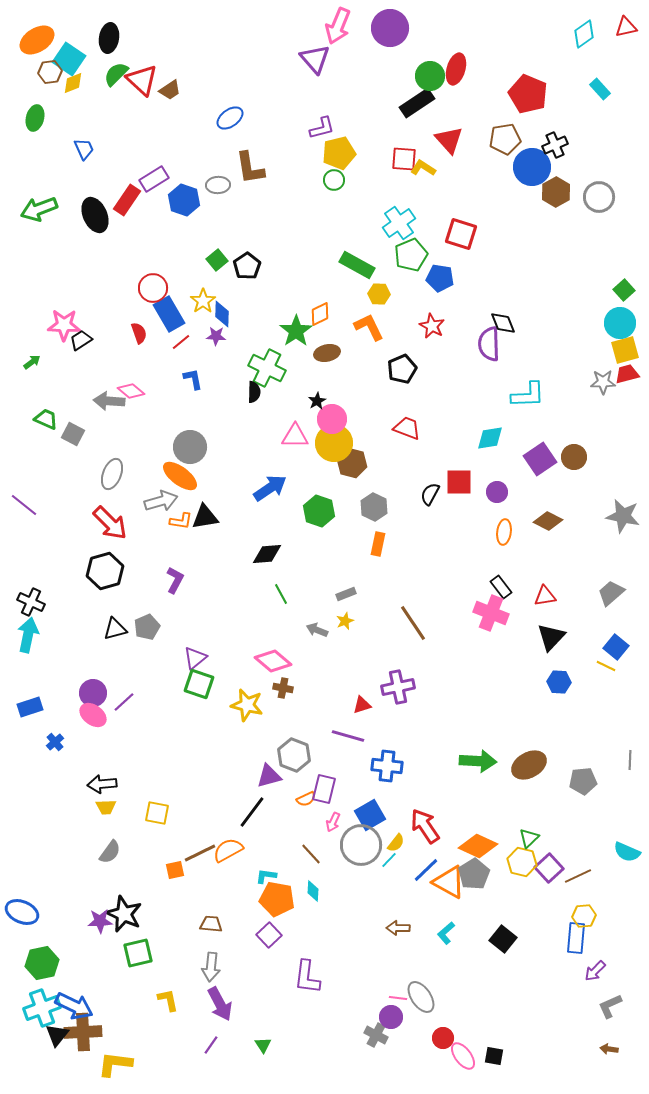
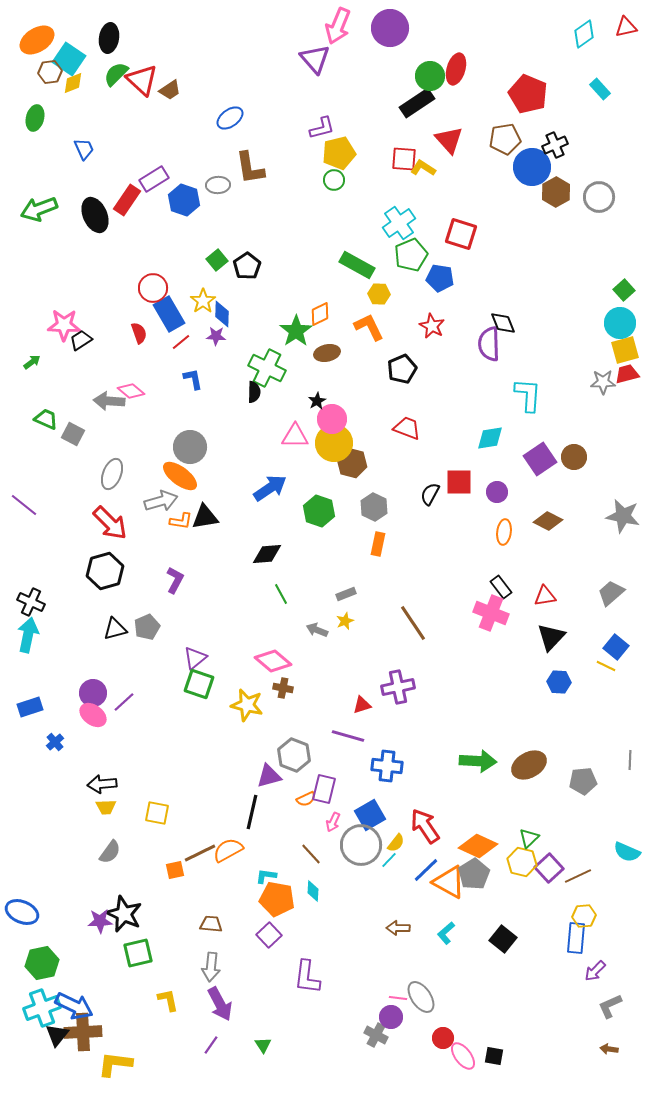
cyan L-shape at (528, 395): rotated 84 degrees counterclockwise
black line at (252, 812): rotated 24 degrees counterclockwise
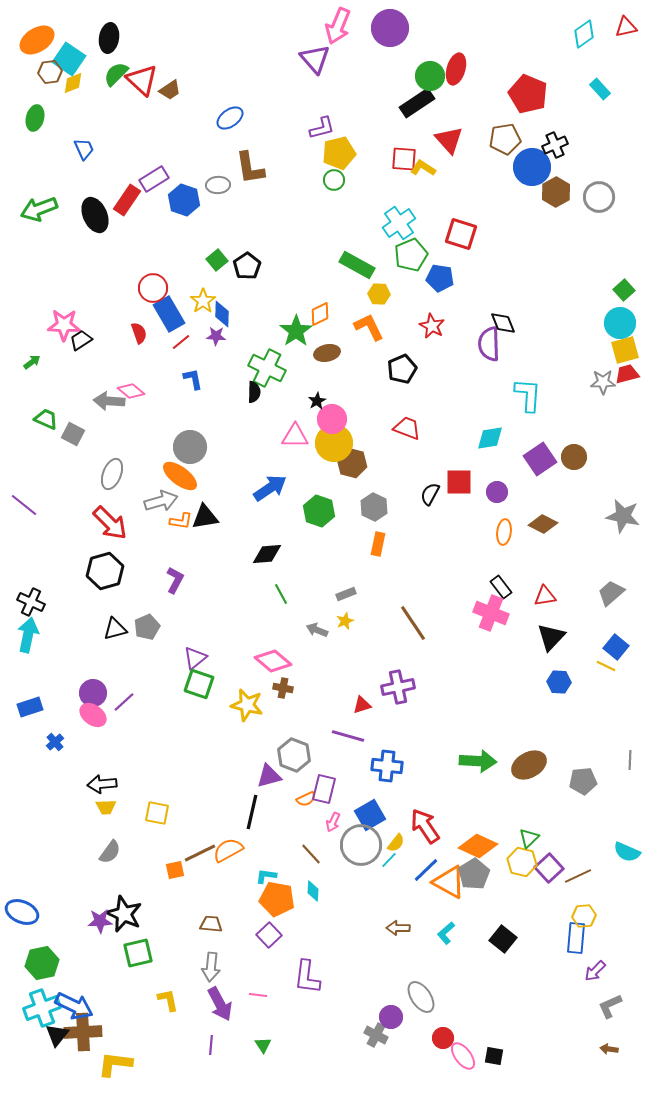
brown diamond at (548, 521): moved 5 px left, 3 px down
pink line at (398, 998): moved 140 px left, 3 px up
purple line at (211, 1045): rotated 30 degrees counterclockwise
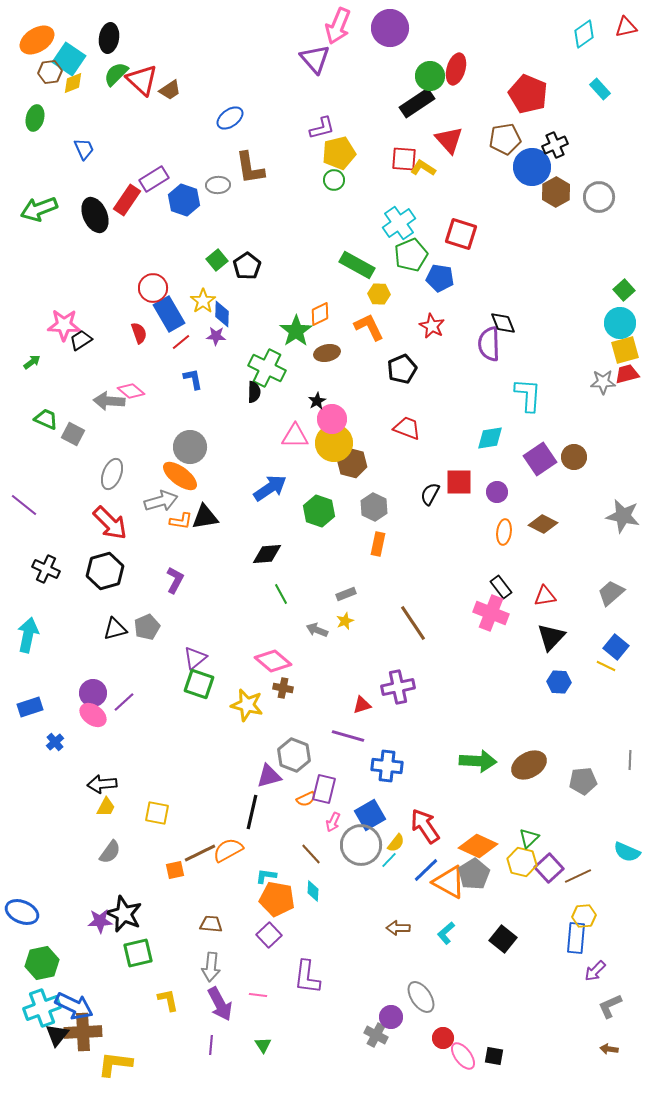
black cross at (31, 602): moved 15 px right, 33 px up
yellow trapezoid at (106, 807): rotated 60 degrees counterclockwise
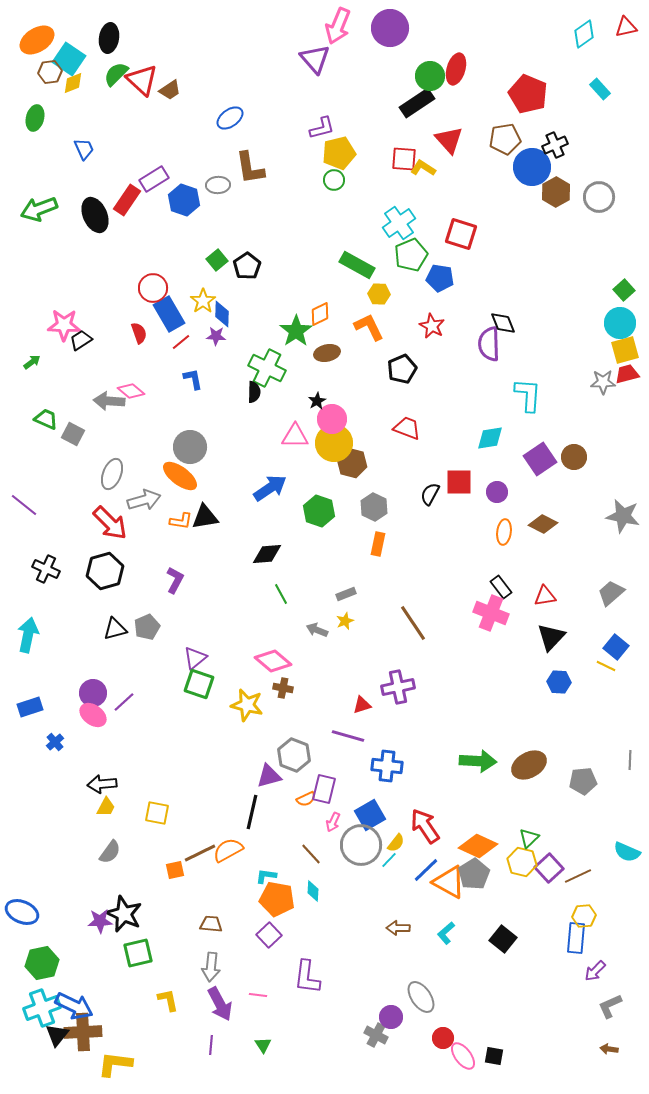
gray arrow at (161, 501): moved 17 px left, 1 px up
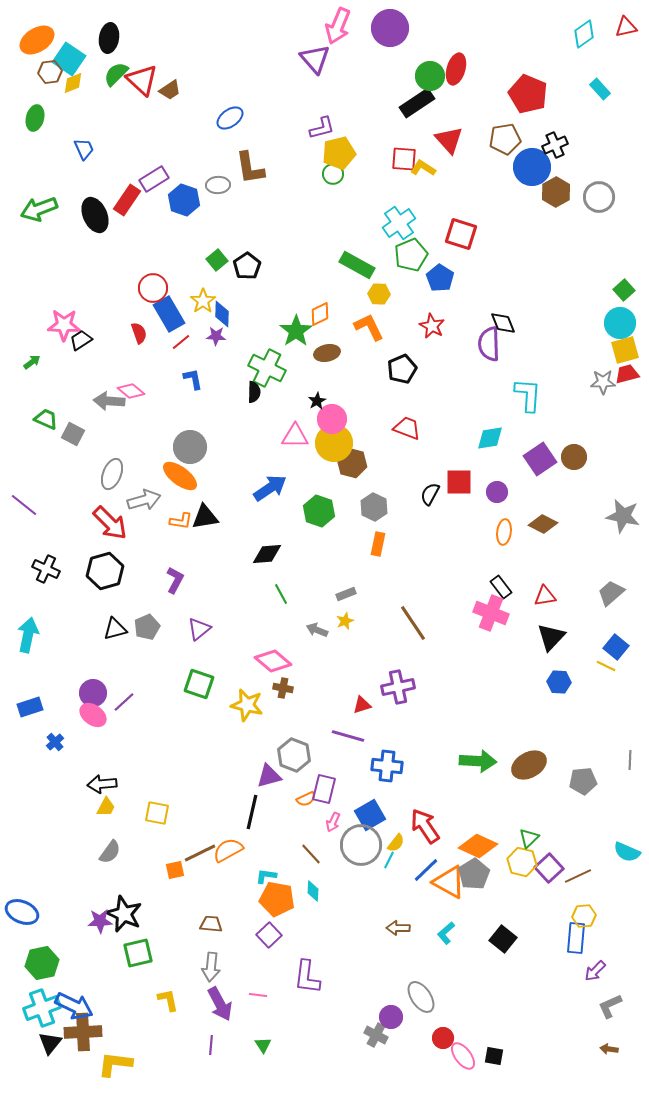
green circle at (334, 180): moved 1 px left, 6 px up
blue pentagon at (440, 278): rotated 24 degrees clockwise
purple triangle at (195, 658): moved 4 px right, 29 px up
cyan line at (389, 860): rotated 18 degrees counterclockwise
black triangle at (57, 1035): moved 7 px left, 8 px down
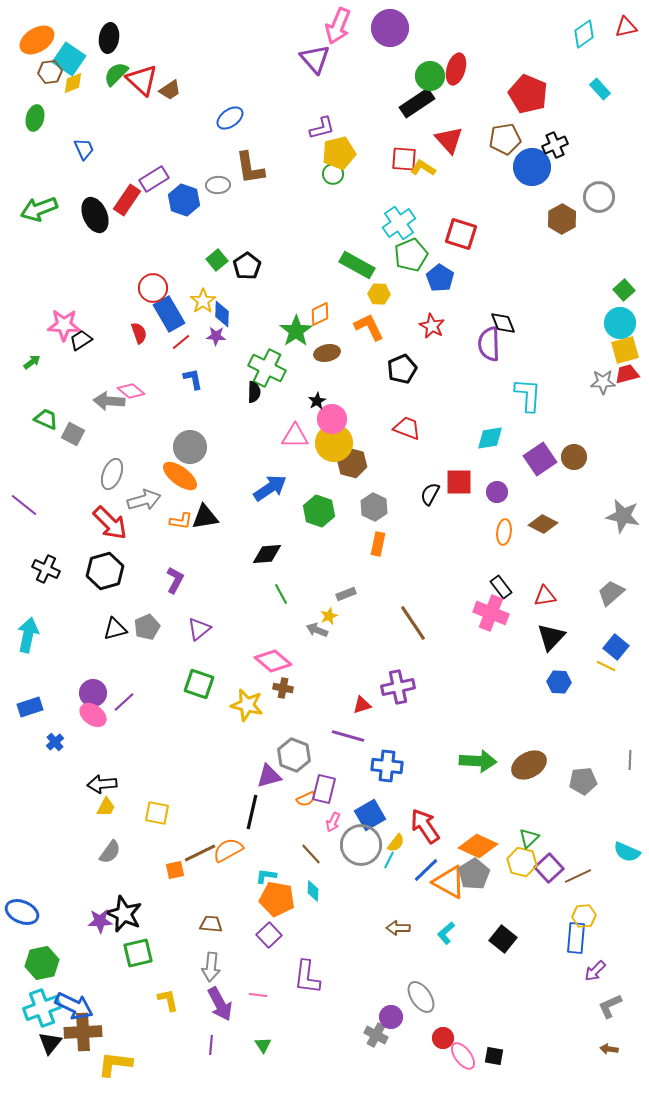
brown hexagon at (556, 192): moved 6 px right, 27 px down
yellow star at (345, 621): moved 16 px left, 5 px up
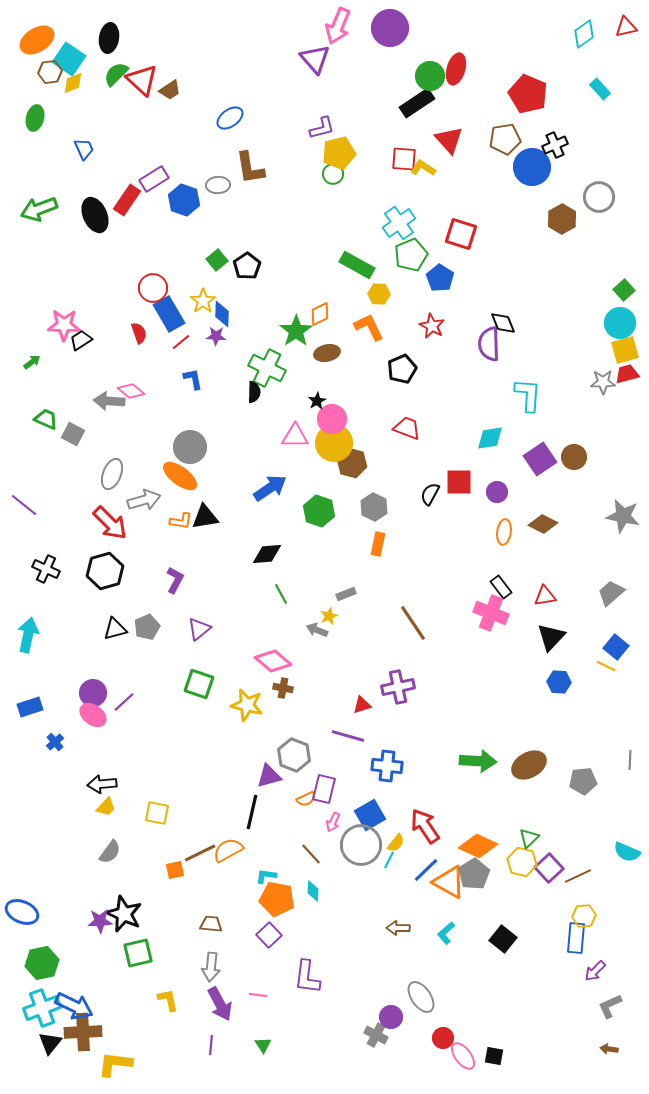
yellow trapezoid at (106, 807): rotated 15 degrees clockwise
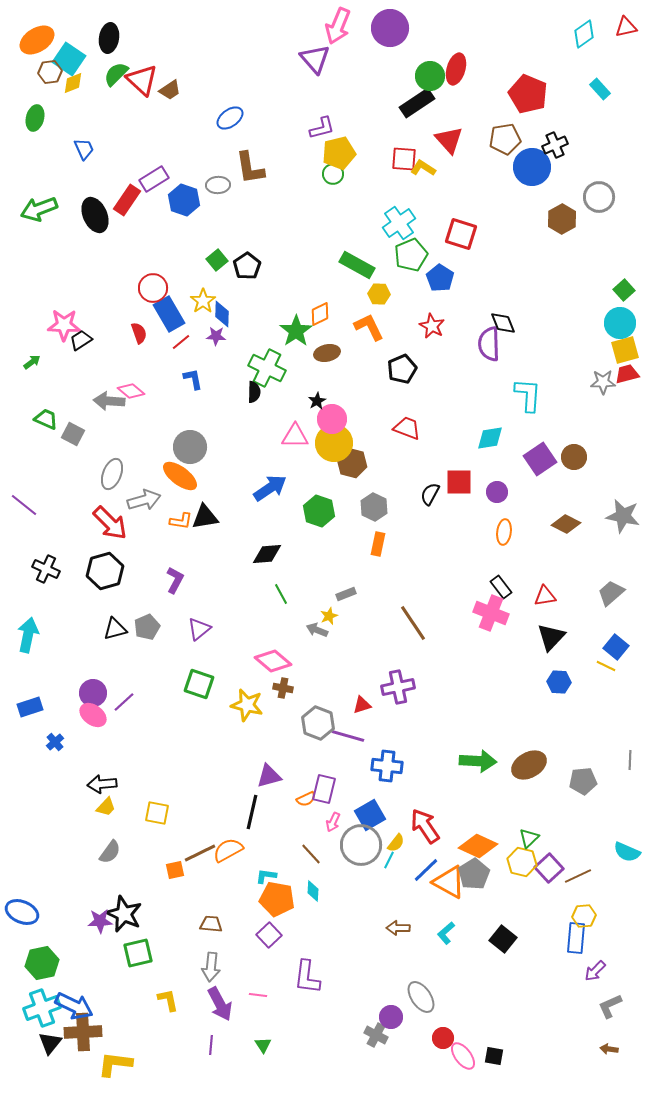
brown diamond at (543, 524): moved 23 px right
gray hexagon at (294, 755): moved 24 px right, 32 px up
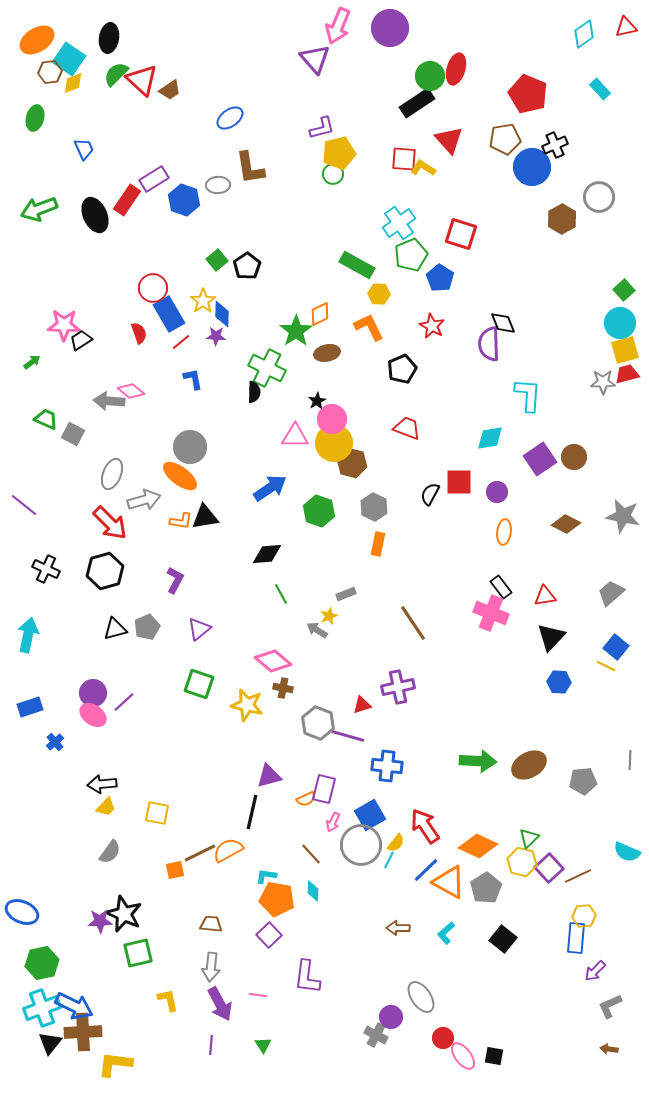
gray arrow at (317, 630): rotated 10 degrees clockwise
gray pentagon at (474, 874): moved 12 px right, 14 px down
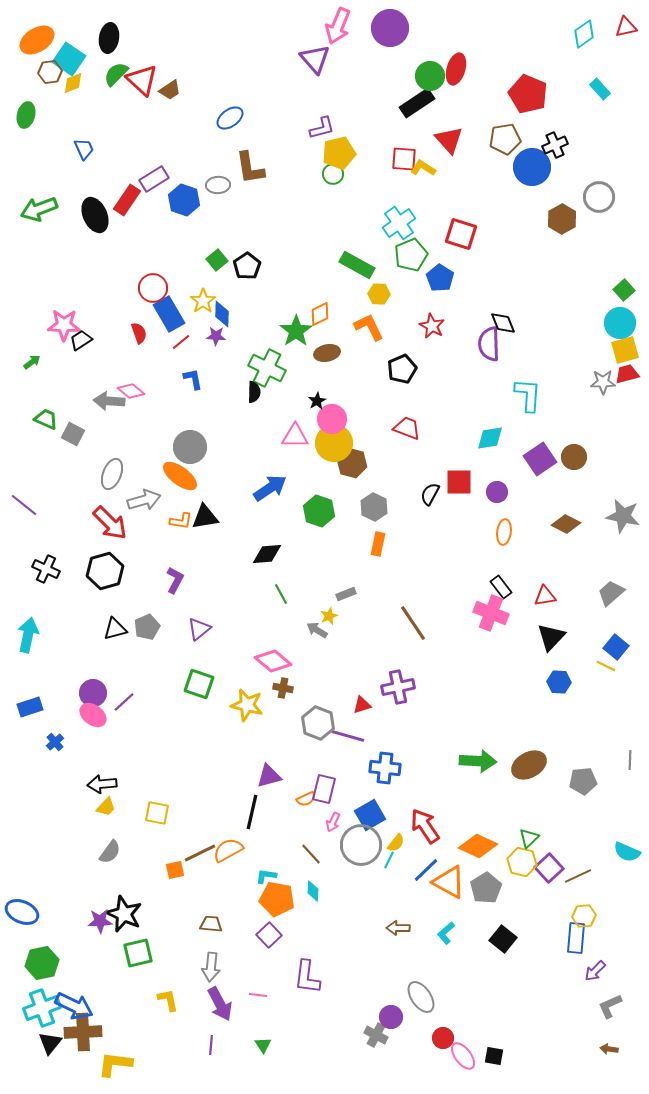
green ellipse at (35, 118): moved 9 px left, 3 px up
blue cross at (387, 766): moved 2 px left, 2 px down
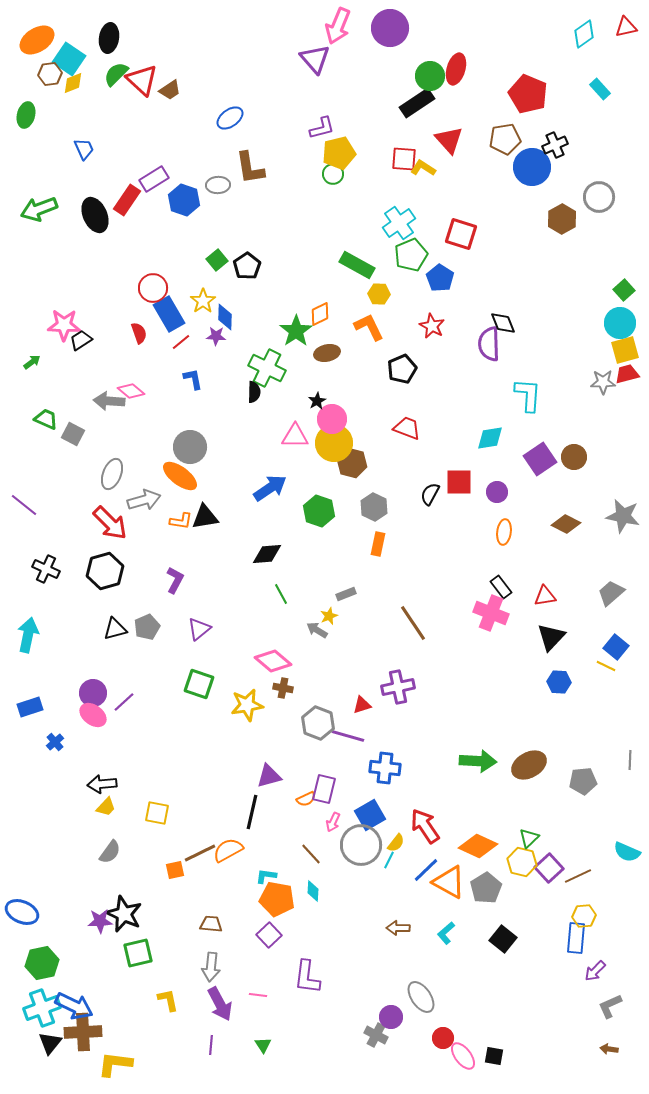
brown hexagon at (50, 72): moved 2 px down
blue diamond at (222, 314): moved 3 px right, 3 px down
yellow star at (247, 705): rotated 24 degrees counterclockwise
